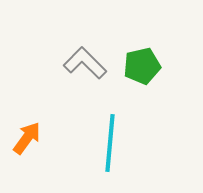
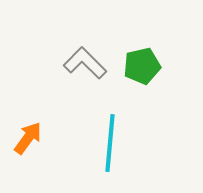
orange arrow: moved 1 px right
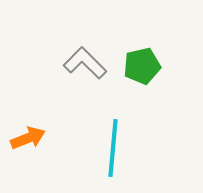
orange arrow: rotated 32 degrees clockwise
cyan line: moved 3 px right, 5 px down
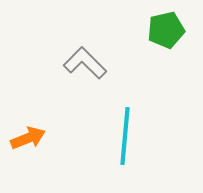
green pentagon: moved 24 px right, 36 px up
cyan line: moved 12 px right, 12 px up
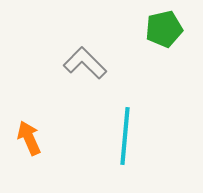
green pentagon: moved 2 px left, 1 px up
orange arrow: moved 1 px right; rotated 92 degrees counterclockwise
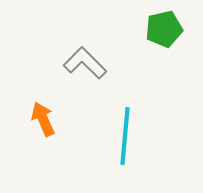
orange arrow: moved 14 px right, 19 px up
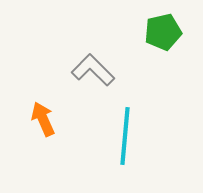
green pentagon: moved 1 px left, 3 px down
gray L-shape: moved 8 px right, 7 px down
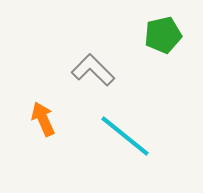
green pentagon: moved 3 px down
cyan line: rotated 56 degrees counterclockwise
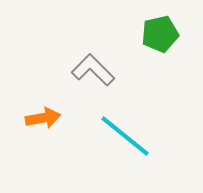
green pentagon: moved 3 px left, 1 px up
orange arrow: moved 1 px up; rotated 104 degrees clockwise
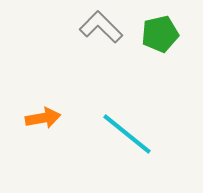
gray L-shape: moved 8 px right, 43 px up
cyan line: moved 2 px right, 2 px up
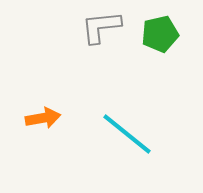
gray L-shape: rotated 51 degrees counterclockwise
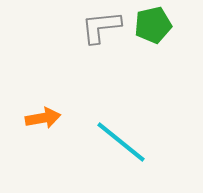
green pentagon: moved 7 px left, 9 px up
cyan line: moved 6 px left, 8 px down
